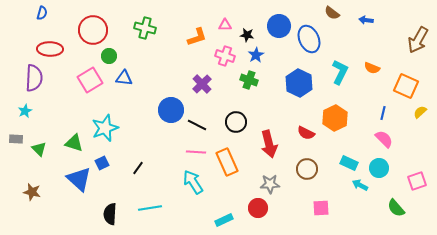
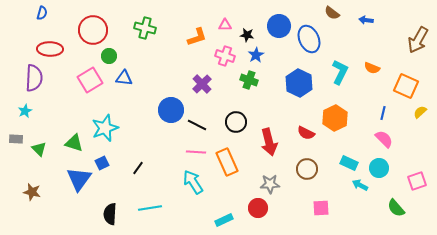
red arrow at (269, 144): moved 2 px up
blue triangle at (79, 179): rotated 24 degrees clockwise
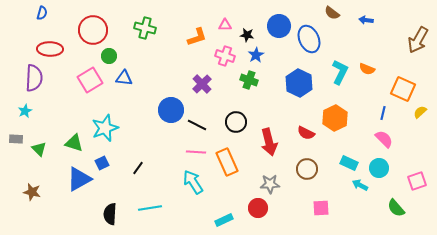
orange semicircle at (372, 68): moved 5 px left, 1 px down
orange square at (406, 86): moved 3 px left, 3 px down
blue triangle at (79, 179): rotated 24 degrees clockwise
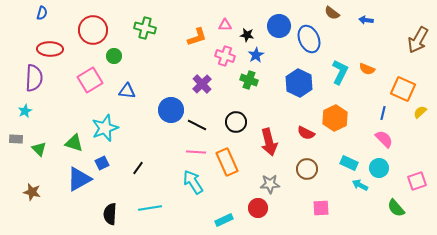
green circle at (109, 56): moved 5 px right
blue triangle at (124, 78): moved 3 px right, 13 px down
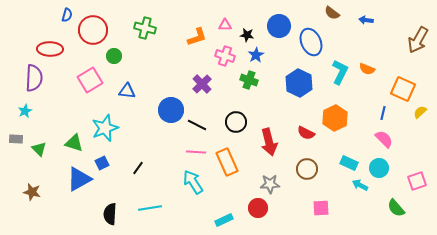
blue semicircle at (42, 13): moved 25 px right, 2 px down
blue ellipse at (309, 39): moved 2 px right, 3 px down
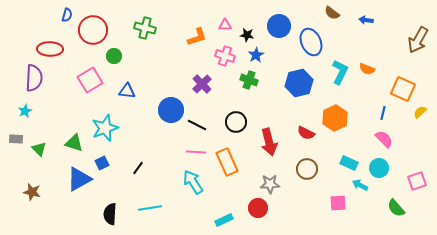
blue hexagon at (299, 83): rotated 20 degrees clockwise
pink square at (321, 208): moved 17 px right, 5 px up
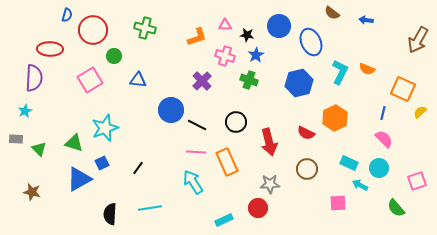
purple cross at (202, 84): moved 3 px up
blue triangle at (127, 91): moved 11 px right, 11 px up
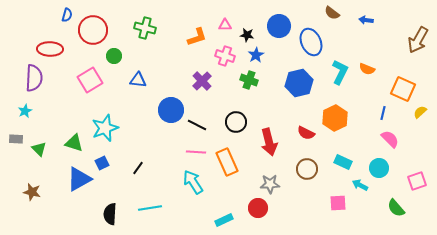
pink semicircle at (384, 139): moved 6 px right
cyan rectangle at (349, 163): moved 6 px left, 1 px up
